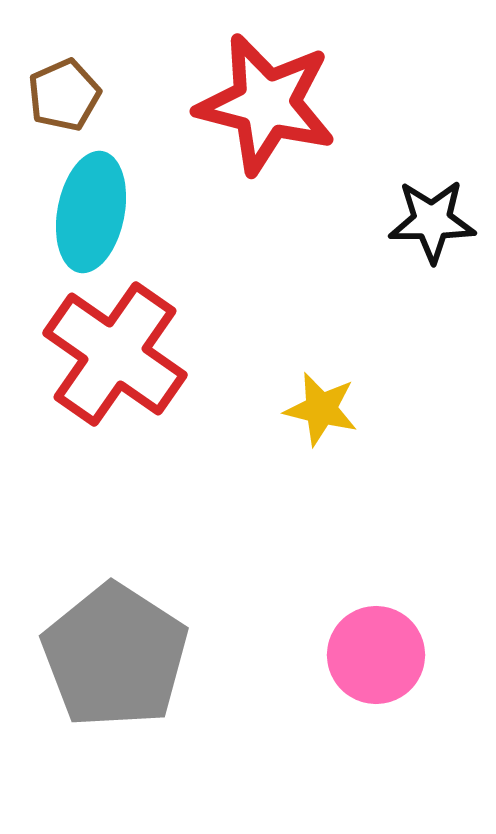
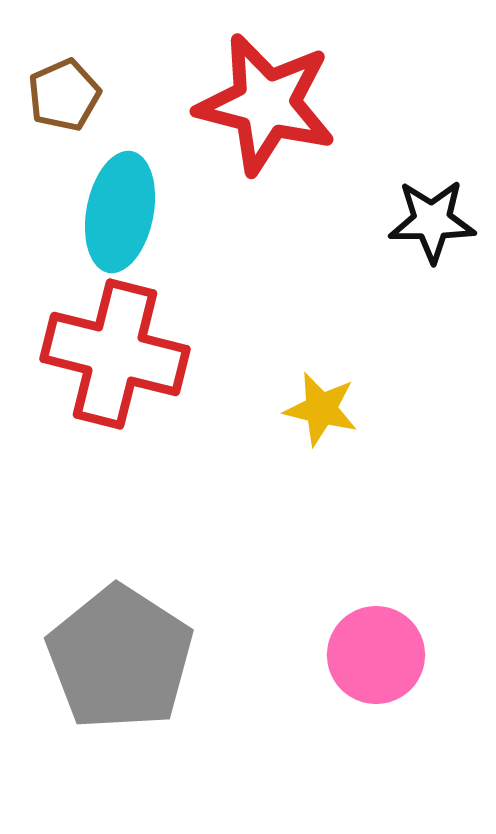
cyan ellipse: moved 29 px right
red cross: rotated 21 degrees counterclockwise
gray pentagon: moved 5 px right, 2 px down
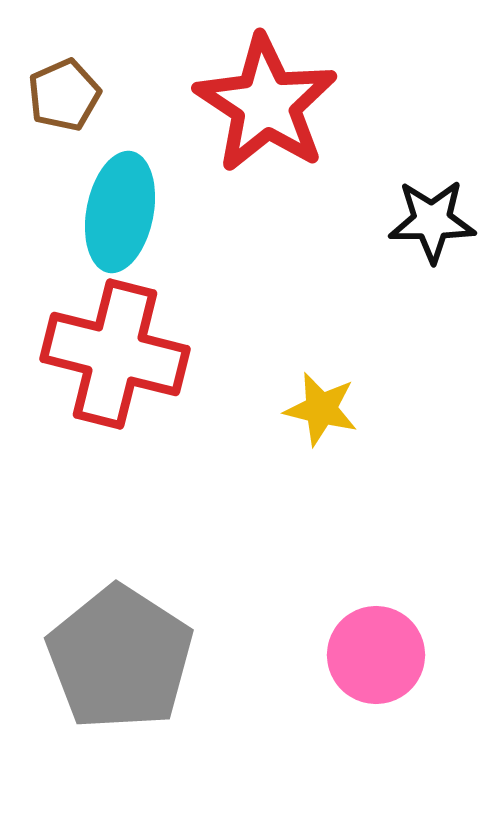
red star: rotated 19 degrees clockwise
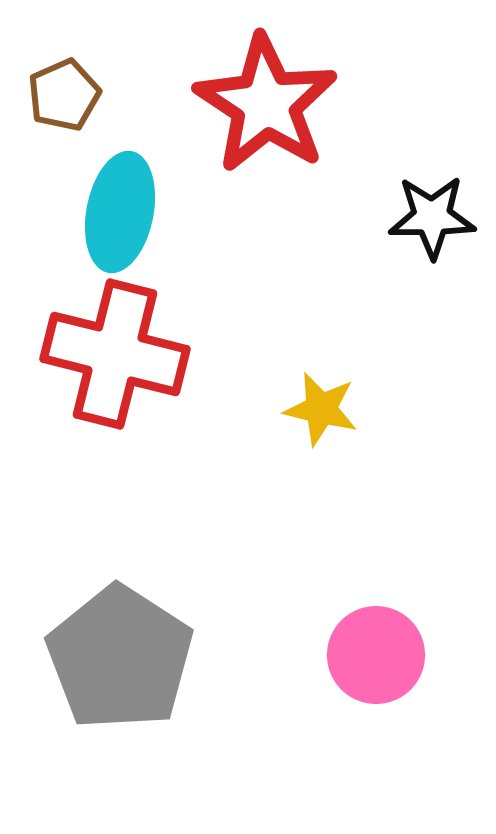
black star: moved 4 px up
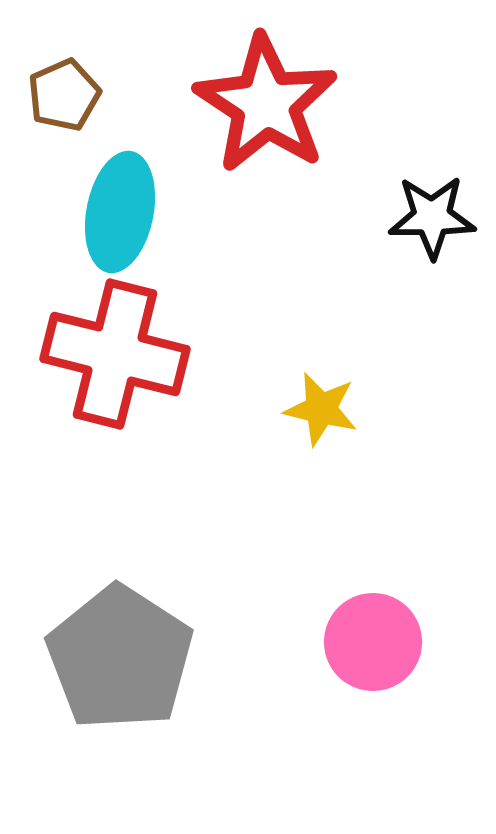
pink circle: moved 3 px left, 13 px up
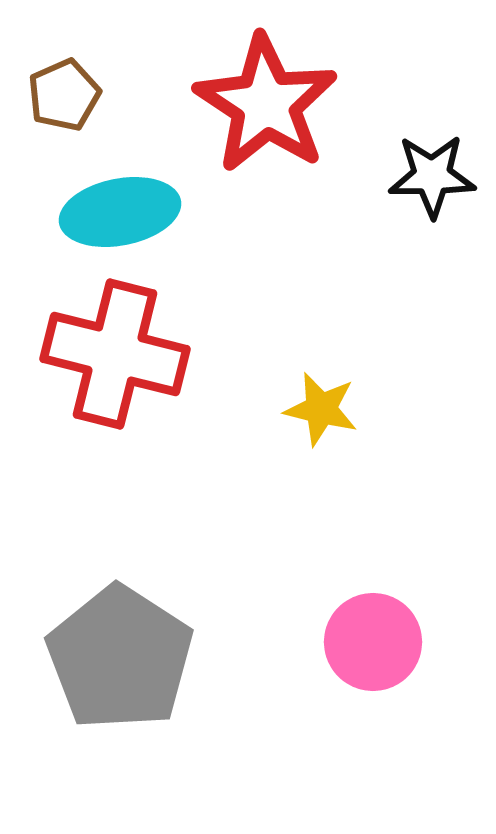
cyan ellipse: rotated 68 degrees clockwise
black star: moved 41 px up
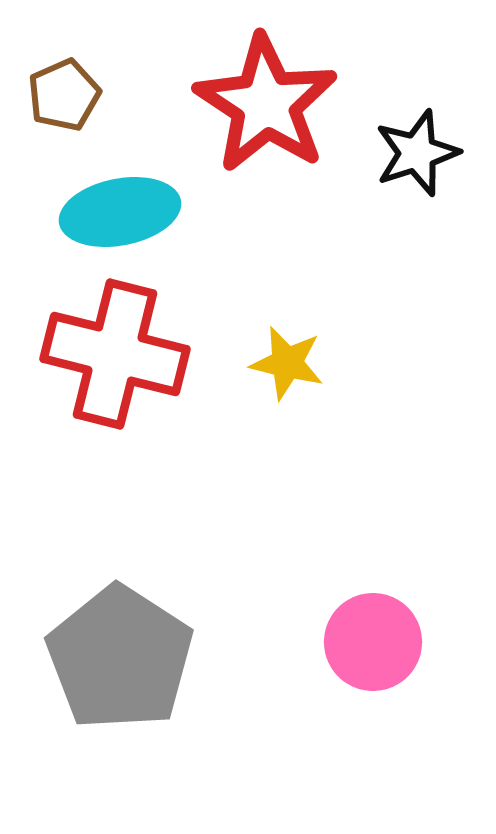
black star: moved 15 px left, 23 px up; rotated 18 degrees counterclockwise
yellow star: moved 34 px left, 46 px up
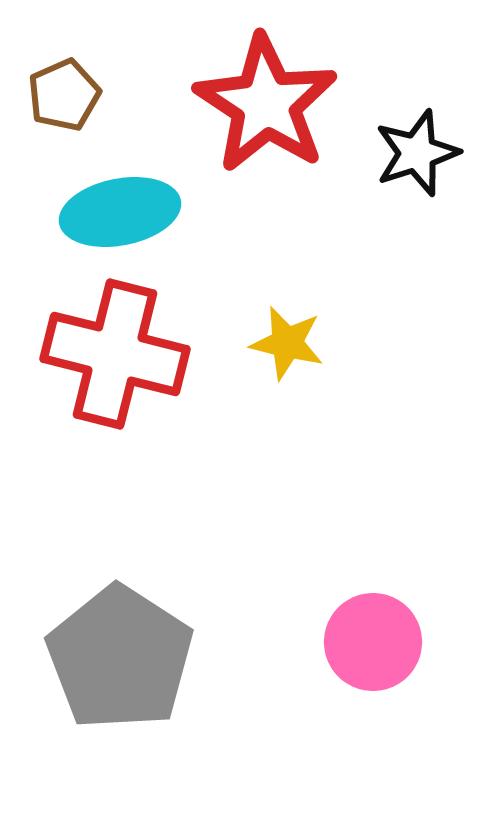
yellow star: moved 20 px up
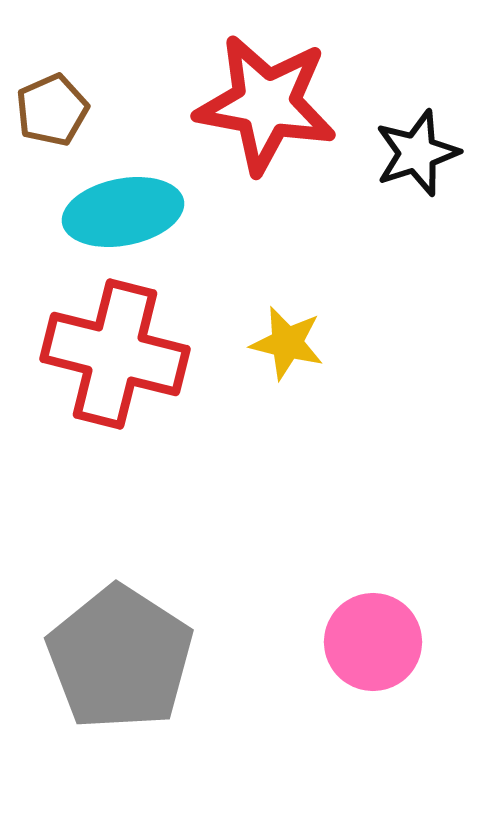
brown pentagon: moved 12 px left, 15 px down
red star: rotated 23 degrees counterclockwise
cyan ellipse: moved 3 px right
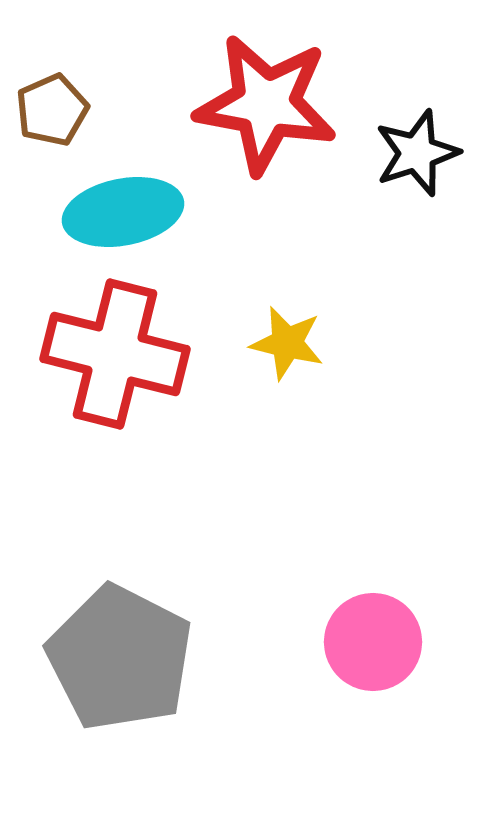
gray pentagon: rotated 6 degrees counterclockwise
